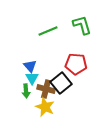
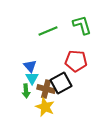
red pentagon: moved 3 px up
black square: rotated 10 degrees clockwise
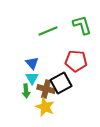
blue triangle: moved 2 px right, 3 px up
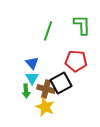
green L-shape: rotated 15 degrees clockwise
green line: rotated 48 degrees counterclockwise
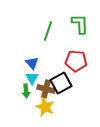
green L-shape: moved 2 px left, 1 px up
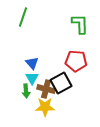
green line: moved 25 px left, 14 px up
yellow star: rotated 24 degrees counterclockwise
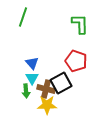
red pentagon: rotated 15 degrees clockwise
yellow star: moved 2 px right, 2 px up
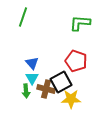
green L-shape: moved 1 px up; rotated 85 degrees counterclockwise
black square: moved 1 px up
yellow star: moved 24 px right, 6 px up
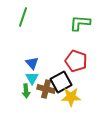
yellow star: moved 2 px up
